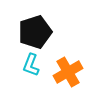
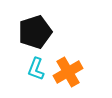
cyan L-shape: moved 5 px right, 4 px down
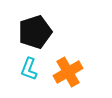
cyan L-shape: moved 7 px left
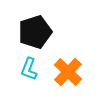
orange cross: rotated 16 degrees counterclockwise
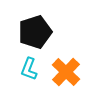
orange cross: moved 2 px left
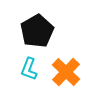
black pentagon: moved 2 px right, 1 px up; rotated 12 degrees counterclockwise
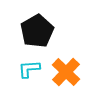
cyan L-shape: rotated 65 degrees clockwise
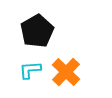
cyan L-shape: moved 1 px right, 1 px down
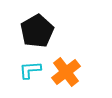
orange cross: rotated 8 degrees clockwise
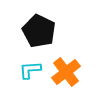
black pentagon: moved 2 px right; rotated 16 degrees counterclockwise
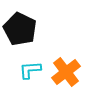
black pentagon: moved 19 px left, 2 px up
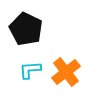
black pentagon: moved 6 px right
